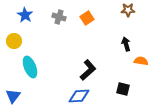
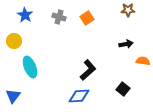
black arrow: rotated 96 degrees clockwise
orange semicircle: moved 2 px right
black square: rotated 24 degrees clockwise
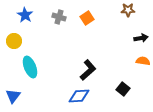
black arrow: moved 15 px right, 6 px up
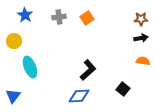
brown star: moved 13 px right, 9 px down
gray cross: rotated 24 degrees counterclockwise
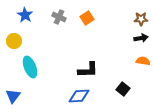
gray cross: rotated 32 degrees clockwise
black L-shape: rotated 40 degrees clockwise
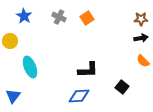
blue star: moved 1 px left, 1 px down
yellow circle: moved 4 px left
orange semicircle: rotated 144 degrees counterclockwise
black square: moved 1 px left, 2 px up
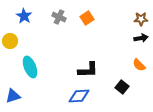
orange semicircle: moved 4 px left, 4 px down
blue triangle: rotated 35 degrees clockwise
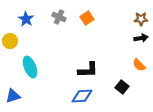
blue star: moved 2 px right, 3 px down
blue diamond: moved 3 px right
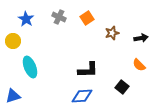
brown star: moved 29 px left, 14 px down; rotated 16 degrees counterclockwise
yellow circle: moved 3 px right
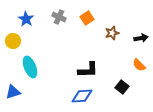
blue triangle: moved 4 px up
